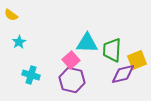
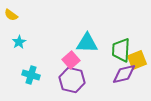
green trapezoid: moved 9 px right
purple diamond: moved 1 px right
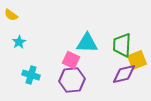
green trapezoid: moved 1 px right, 5 px up
pink square: rotated 24 degrees counterclockwise
purple hexagon: rotated 20 degrees counterclockwise
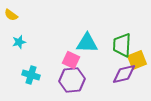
cyan star: rotated 16 degrees clockwise
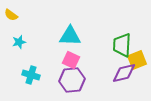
cyan triangle: moved 17 px left, 7 px up
purple diamond: moved 1 px up
